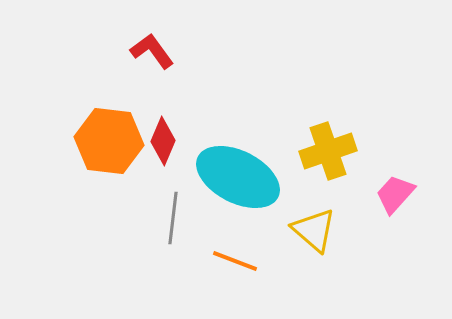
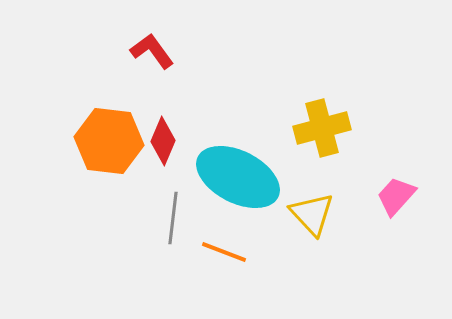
yellow cross: moved 6 px left, 23 px up; rotated 4 degrees clockwise
pink trapezoid: moved 1 px right, 2 px down
yellow triangle: moved 2 px left, 16 px up; rotated 6 degrees clockwise
orange line: moved 11 px left, 9 px up
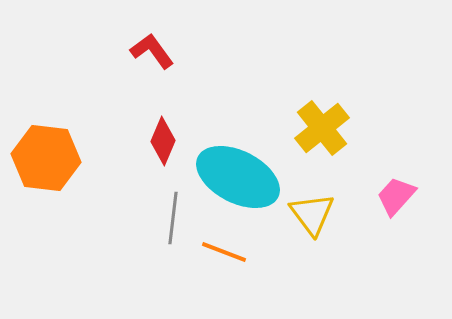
yellow cross: rotated 24 degrees counterclockwise
orange hexagon: moved 63 px left, 17 px down
yellow triangle: rotated 6 degrees clockwise
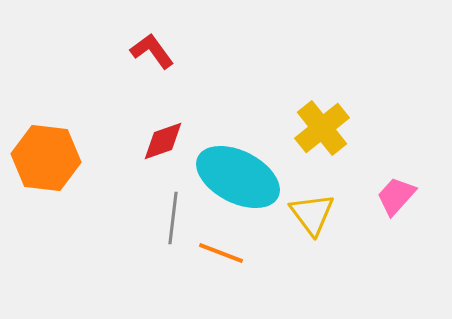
red diamond: rotated 48 degrees clockwise
orange line: moved 3 px left, 1 px down
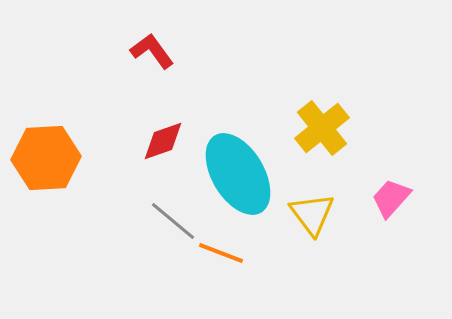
orange hexagon: rotated 10 degrees counterclockwise
cyan ellipse: moved 3 px up; rotated 32 degrees clockwise
pink trapezoid: moved 5 px left, 2 px down
gray line: moved 3 px down; rotated 57 degrees counterclockwise
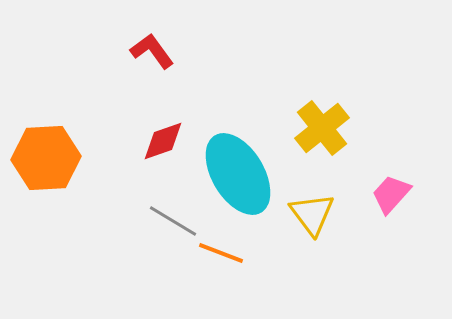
pink trapezoid: moved 4 px up
gray line: rotated 9 degrees counterclockwise
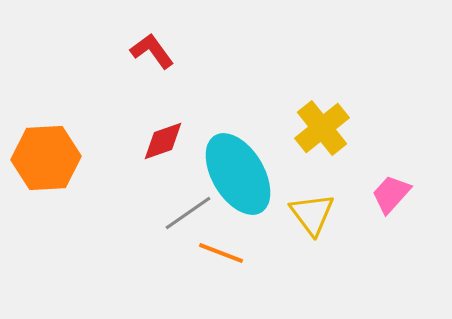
gray line: moved 15 px right, 8 px up; rotated 66 degrees counterclockwise
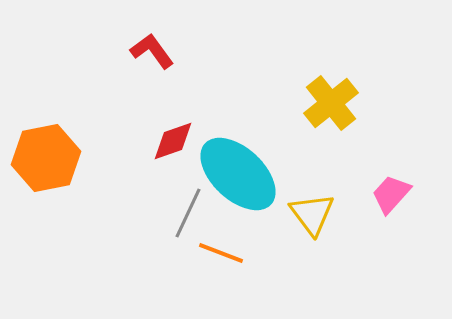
yellow cross: moved 9 px right, 25 px up
red diamond: moved 10 px right
orange hexagon: rotated 8 degrees counterclockwise
cyan ellipse: rotated 16 degrees counterclockwise
gray line: rotated 30 degrees counterclockwise
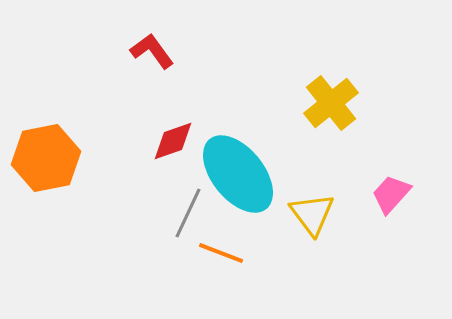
cyan ellipse: rotated 8 degrees clockwise
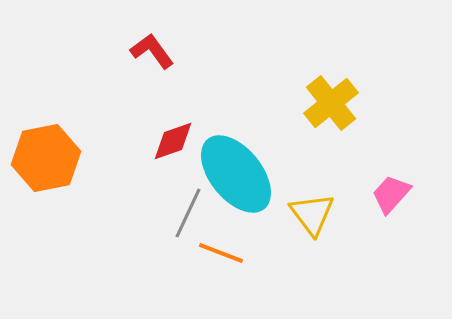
cyan ellipse: moved 2 px left
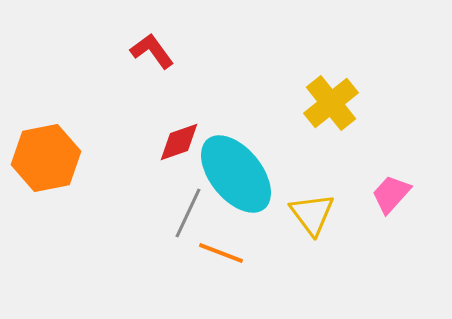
red diamond: moved 6 px right, 1 px down
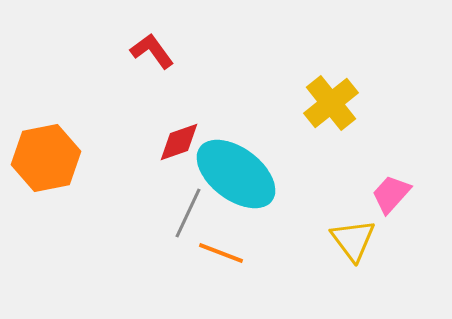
cyan ellipse: rotated 14 degrees counterclockwise
yellow triangle: moved 41 px right, 26 px down
